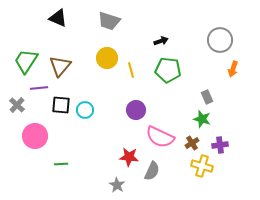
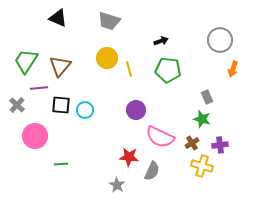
yellow line: moved 2 px left, 1 px up
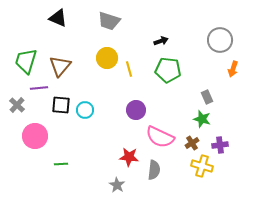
green trapezoid: rotated 16 degrees counterclockwise
gray semicircle: moved 2 px right, 1 px up; rotated 18 degrees counterclockwise
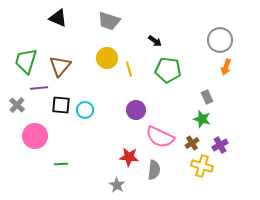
black arrow: moved 6 px left; rotated 56 degrees clockwise
orange arrow: moved 7 px left, 2 px up
purple cross: rotated 21 degrees counterclockwise
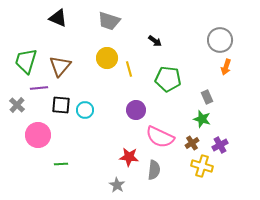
green pentagon: moved 9 px down
pink circle: moved 3 px right, 1 px up
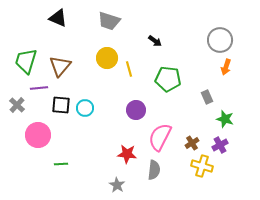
cyan circle: moved 2 px up
green star: moved 23 px right
pink semicircle: rotated 92 degrees clockwise
red star: moved 2 px left, 3 px up
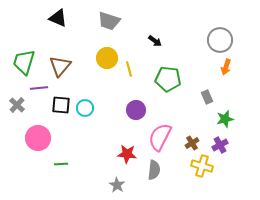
green trapezoid: moved 2 px left, 1 px down
green star: rotated 30 degrees counterclockwise
pink circle: moved 3 px down
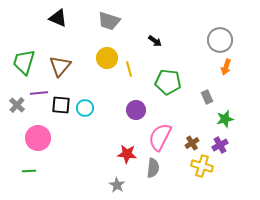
green pentagon: moved 3 px down
purple line: moved 5 px down
green line: moved 32 px left, 7 px down
gray semicircle: moved 1 px left, 2 px up
